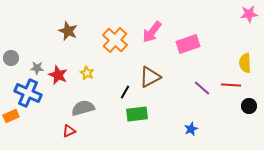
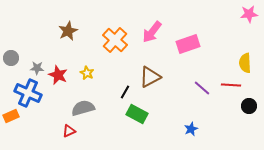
brown star: rotated 24 degrees clockwise
green rectangle: rotated 35 degrees clockwise
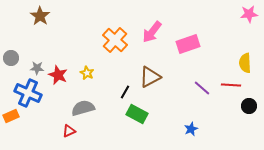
brown star: moved 28 px left, 15 px up; rotated 12 degrees counterclockwise
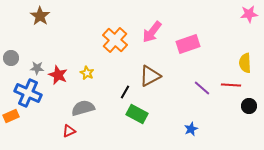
brown triangle: moved 1 px up
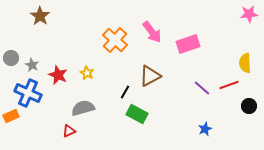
pink arrow: rotated 75 degrees counterclockwise
gray star: moved 5 px left, 3 px up; rotated 24 degrees clockwise
red line: moved 2 px left; rotated 24 degrees counterclockwise
blue star: moved 14 px right
